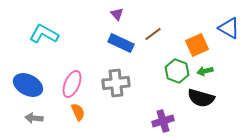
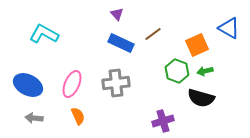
orange semicircle: moved 4 px down
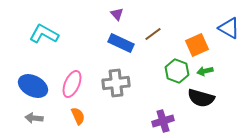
blue ellipse: moved 5 px right, 1 px down
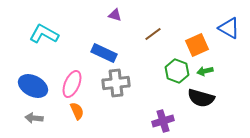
purple triangle: moved 2 px left, 1 px down; rotated 32 degrees counterclockwise
blue rectangle: moved 17 px left, 10 px down
orange semicircle: moved 1 px left, 5 px up
